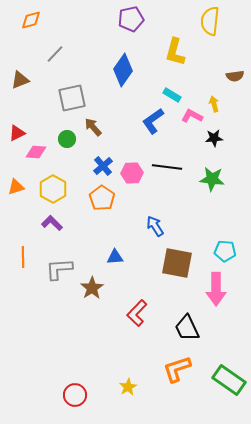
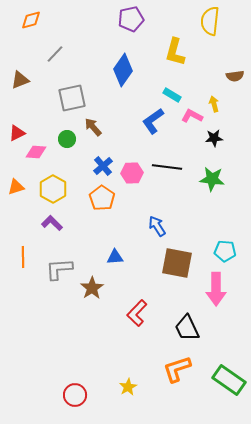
blue arrow: moved 2 px right
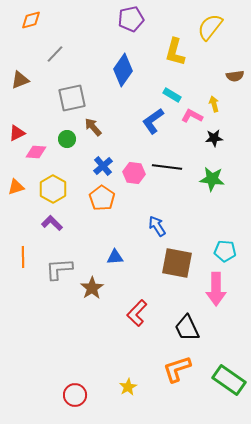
yellow semicircle: moved 6 px down; rotated 32 degrees clockwise
pink hexagon: moved 2 px right; rotated 10 degrees clockwise
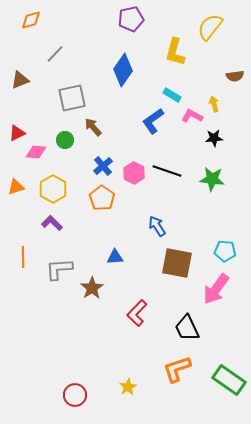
green circle: moved 2 px left, 1 px down
black line: moved 4 px down; rotated 12 degrees clockwise
pink hexagon: rotated 20 degrees clockwise
pink arrow: rotated 36 degrees clockwise
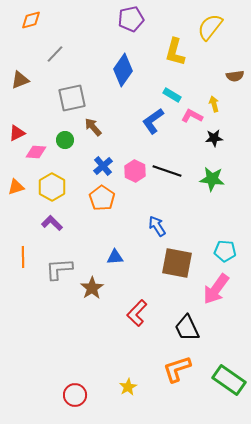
pink hexagon: moved 1 px right, 2 px up
yellow hexagon: moved 1 px left, 2 px up
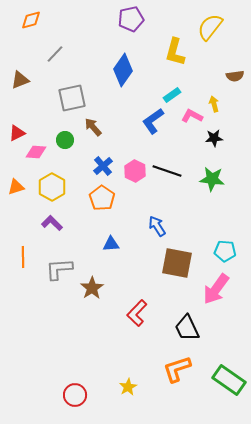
cyan rectangle: rotated 66 degrees counterclockwise
blue triangle: moved 4 px left, 13 px up
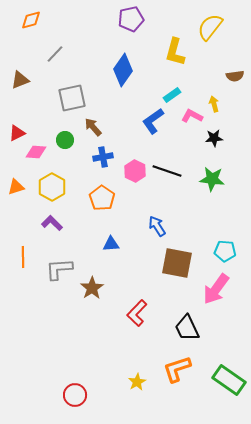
blue cross: moved 9 px up; rotated 30 degrees clockwise
yellow star: moved 9 px right, 5 px up
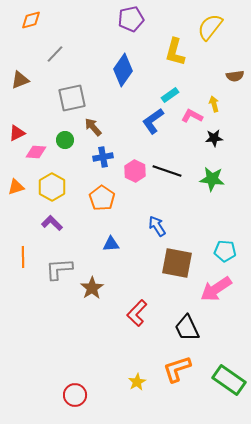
cyan rectangle: moved 2 px left
pink arrow: rotated 20 degrees clockwise
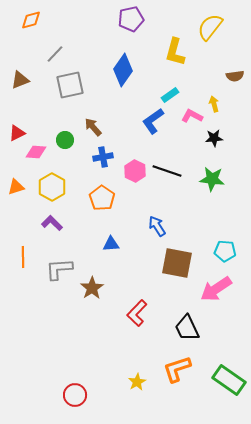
gray square: moved 2 px left, 13 px up
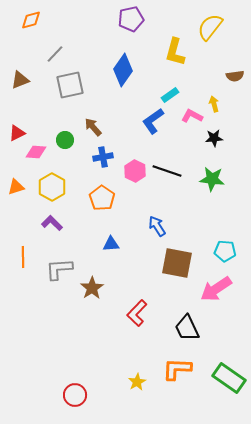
orange L-shape: rotated 20 degrees clockwise
green rectangle: moved 2 px up
